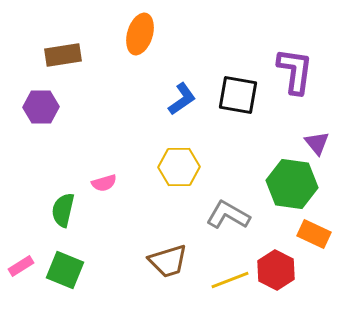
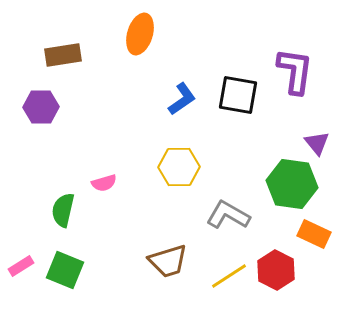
yellow line: moved 1 px left, 4 px up; rotated 12 degrees counterclockwise
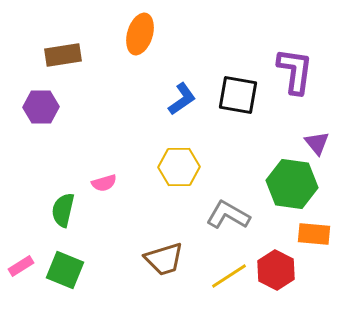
orange rectangle: rotated 20 degrees counterclockwise
brown trapezoid: moved 4 px left, 2 px up
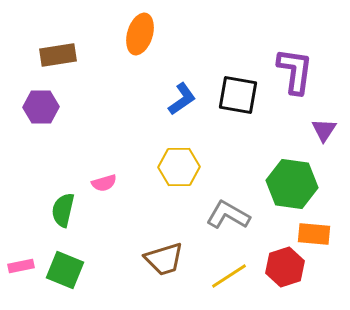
brown rectangle: moved 5 px left
purple triangle: moved 7 px right, 13 px up; rotated 12 degrees clockwise
pink rectangle: rotated 20 degrees clockwise
red hexagon: moved 9 px right, 3 px up; rotated 15 degrees clockwise
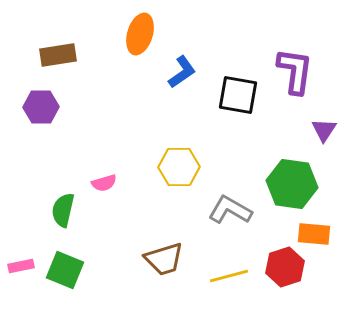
blue L-shape: moved 27 px up
gray L-shape: moved 2 px right, 5 px up
yellow line: rotated 18 degrees clockwise
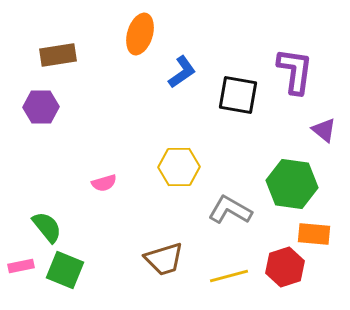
purple triangle: rotated 24 degrees counterclockwise
green semicircle: moved 16 px left, 17 px down; rotated 128 degrees clockwise
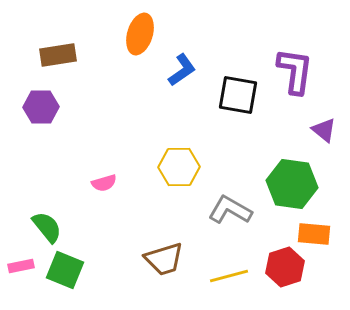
blue L-shape: moved 2 px up
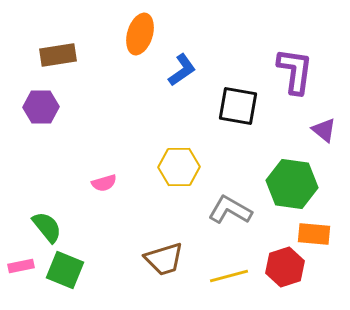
black square: moved 11 px down
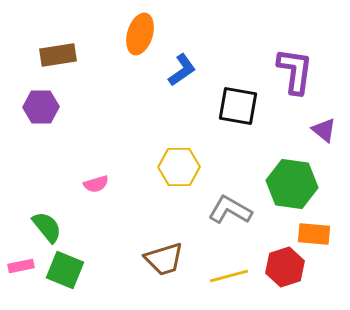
pink semicircle: moved 8 px left, 1 px down
